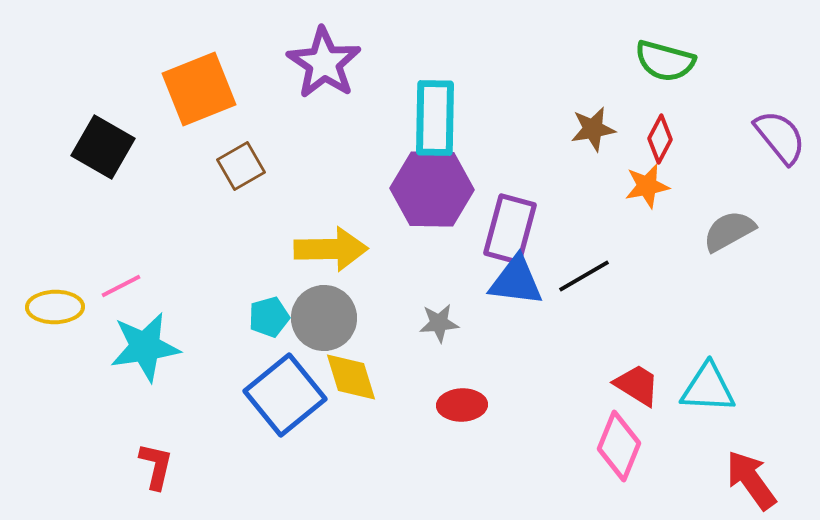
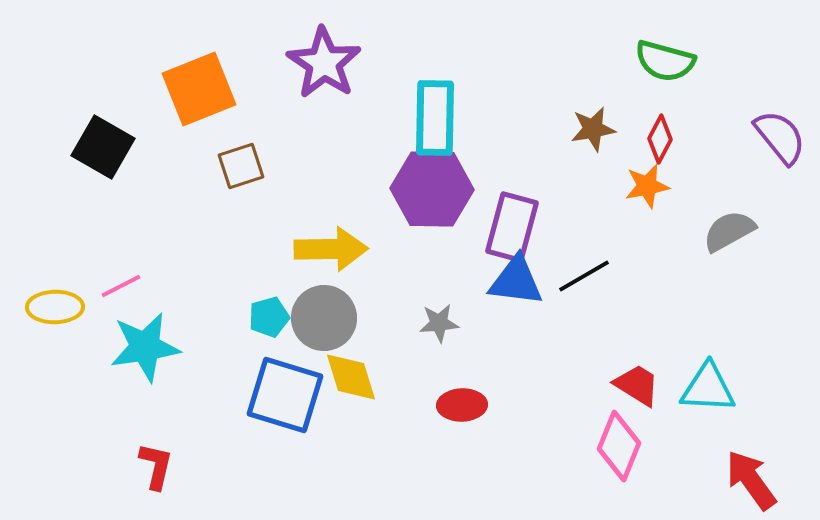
brown square: rotated 12 degrees clockwise
purple rectangle: moved 2 px right, 2 px up
blue square: rotated 34 degrees counterclockwise
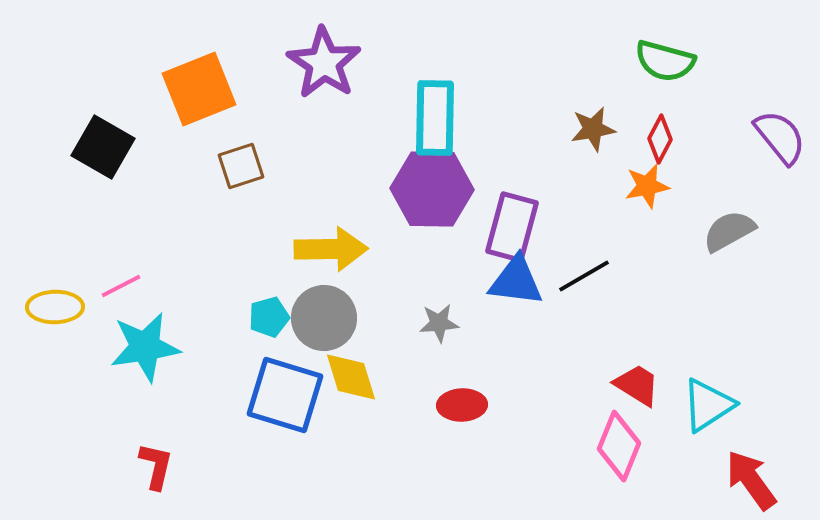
cyan triangle: moved 17 px down; rotated 36 degrees counterclockwise
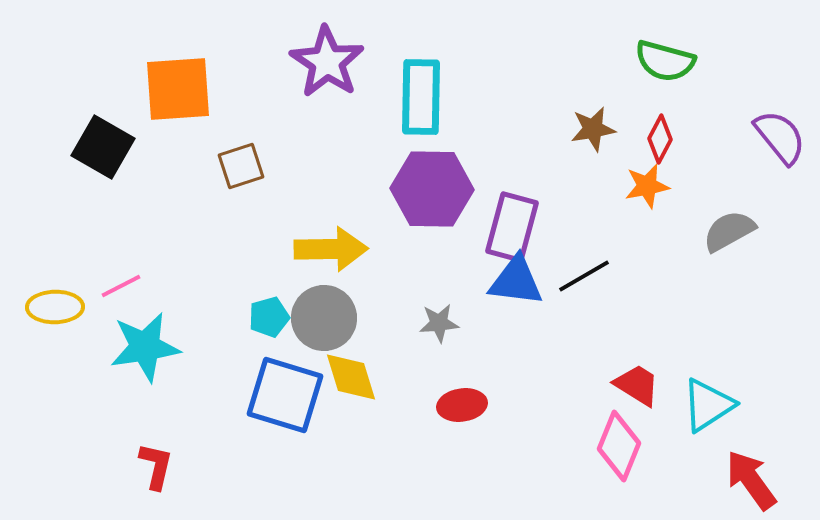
purple star: moved 3 px right, 1 px up
orange square: moved 21 px left; rotated 18 degrees clockwise
cyan rectangle: moved 14 px left, 21 px up
red ellipse: rotated 6 degrees counterclockwise
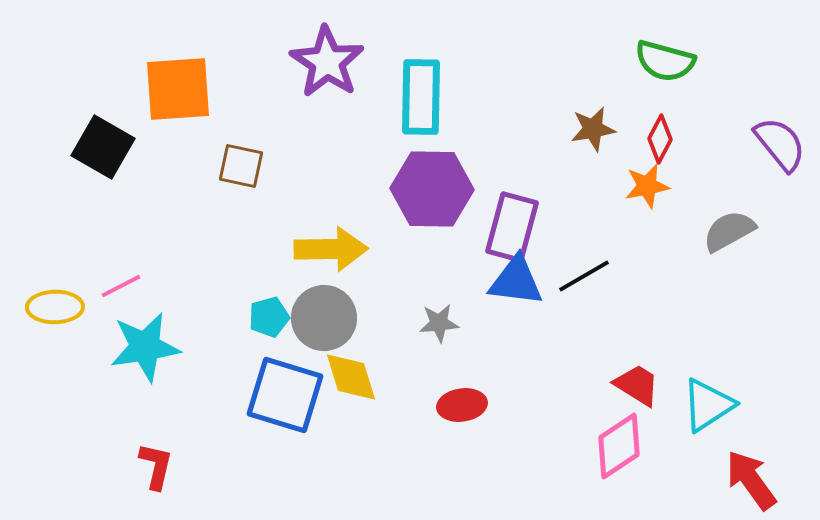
purple semicircle: moved 7 px down
brown square: rotated 30 degrees clockwise
pink diamond: rotated 34 degrees clockwise
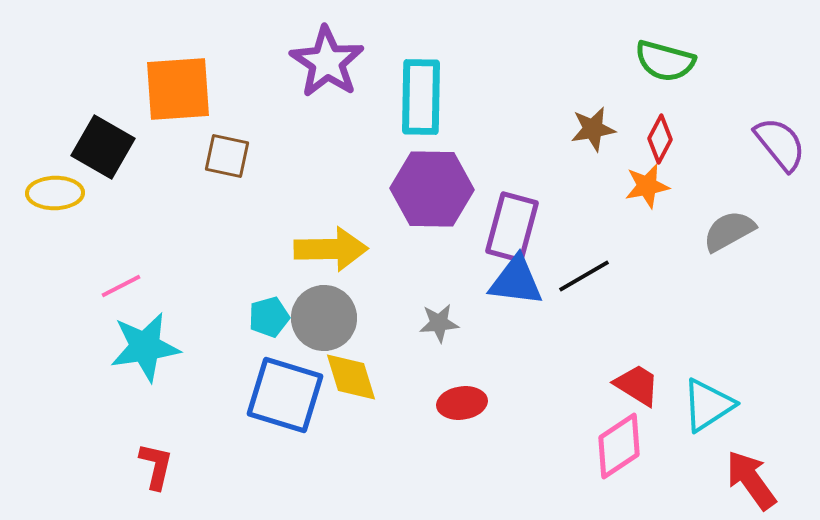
brown square: moved 14 px left, 10 px up
yellow ellipse: moved 114 px up
red ellipse: moved 2 px up
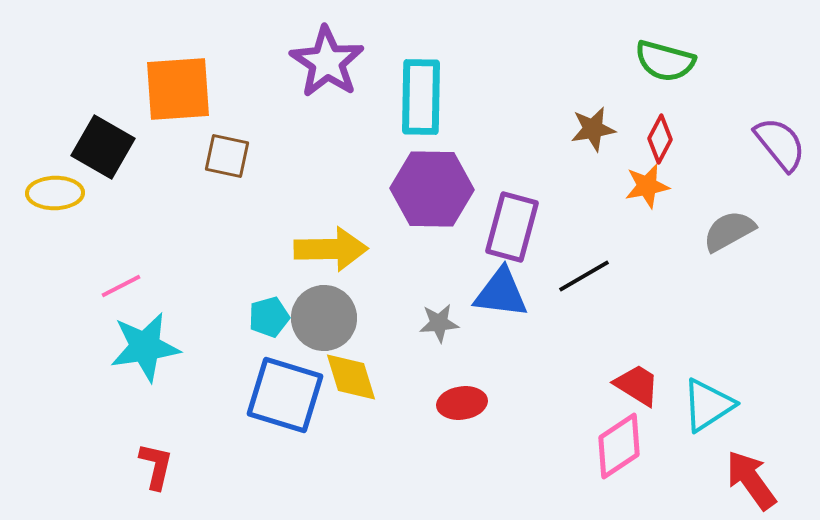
blue triangle: moved 15 px left, 12 px down
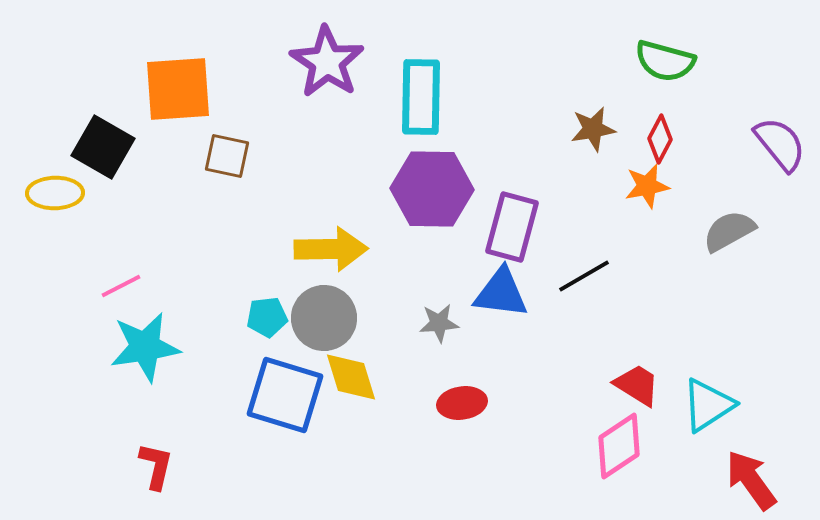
cyan pentagon: moved 2 px left; rotated 9 degrees clockwise
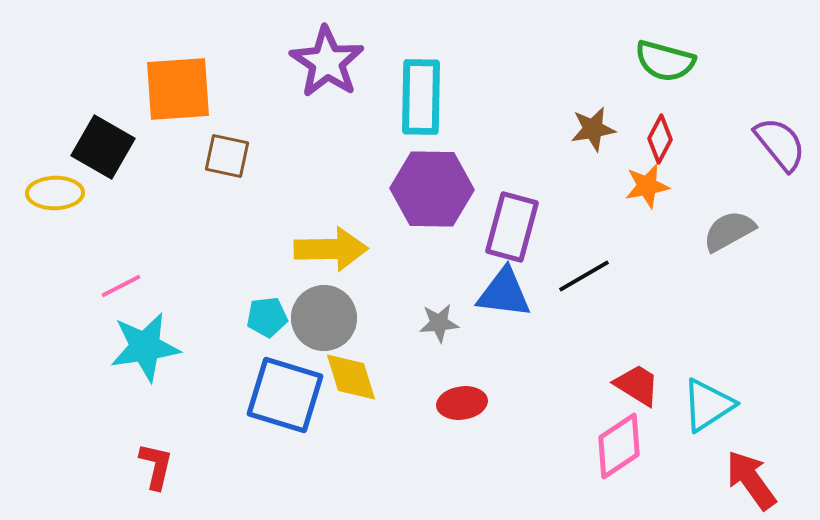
blue triangle: moved 3 px right
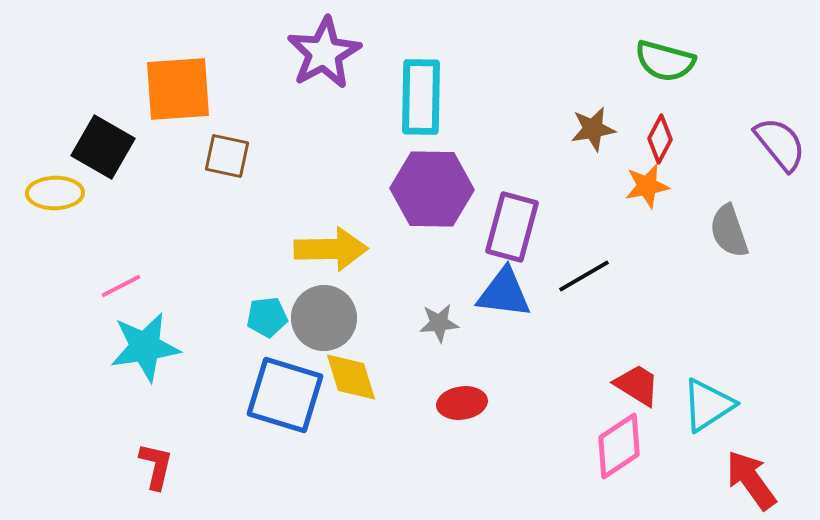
purple star: moved 3 px left, 9 px up; rotated 10 degrees clockwise
gray semicircle: rotated 80 degrees counterclockwise
